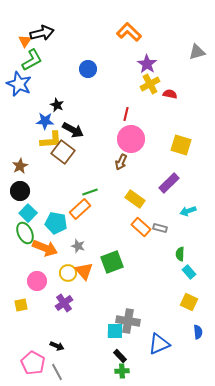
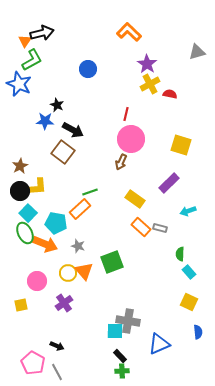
yellow L-shape at (51, 140): moved 15 px left, 47 px down
orange arrow at (45, 248): moved 4 px up
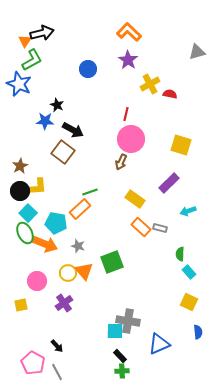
purple star at (147, 64): moved 19 px left, 4 px up
black arrow at (57, 346): rotated 24 degrees clockwise
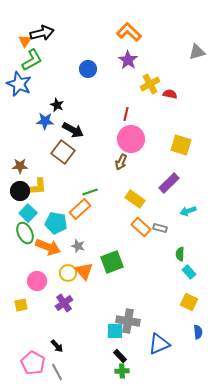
brown star at (20, 166): rotated 28 degrees clockwise
orange arrow at (45, 244): moved 3 px right, 3 px down
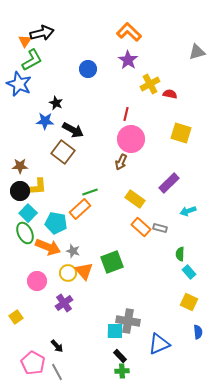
black star at (57, 105): moved 1 px left, 2 px up
yellow square at (181, 145): moved 12 px up
gray star at (78, 246): moved 5 px left, 5 px down
yellow square at (21, 305): moved 5 px left, 12 px down; rotated 24 degrees counterclockwise
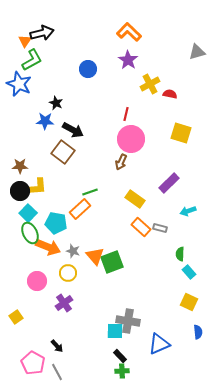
green ellipse at (25, 233): moved 5 px right
orange triangle at (84, 271): moved 11 px right, 15 px up
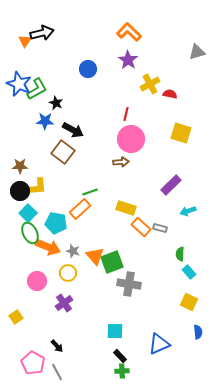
green L-shape at (32, 60): moved 5 px right, 29 px down
brown arrow at (121, 162): rotated 119 degrees counterclockwise
purple rectangle at (169, 183): moved 2 px right, 2 px down
yellow rectangle at (135, 199): moved 9 px left, 9 px down; rotated 18 degrees counterclockwise
gray cross at (128, 321): moved 1 px right, 37 px up
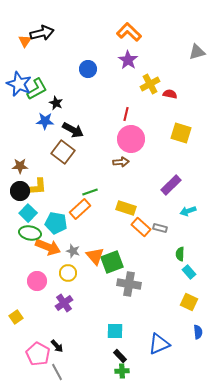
green ellipse at (30, 233): rotated 55 degrees counterclockwise
pink pentagon at (33, 363): moved 5 px right, 9 px up
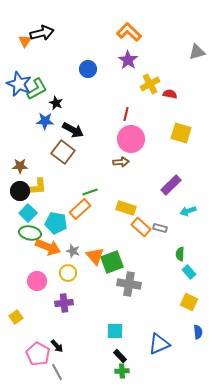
purple cross at (64, 303): rotated 30 degrees clockwise
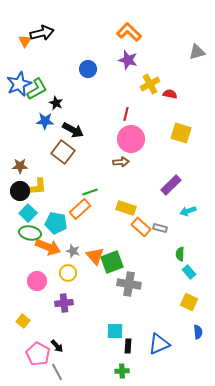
purple star at (128, 60): rotated 18 degrees counterclockwise
blue star at (19, 84): rotated 25 degrees clockwise
yellow square at (16, 317): moved 7 px right, 4 px down; rotated 16 degrees counterclockwise
black rectangle at (120, 356): moved 8 px right, 10 px up; rotated 48 degrees clockwise
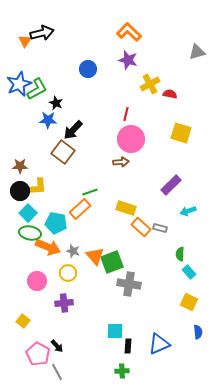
blue star at (45, 121): moved 3 px right, 1 px up
black arrow at (73, 130): rotated 105 degrees clockwise
